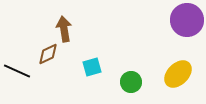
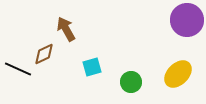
brown arrow: moved 2 px right; rotated 20 degrees counterclockwise
brown diamond: moved 4 px left
black line: moved 1 px right, 2 px up
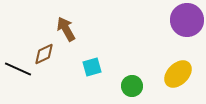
green circle: moved 1 px right, 4 px down
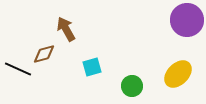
brown diamond: rotated 10 degrees clockwise
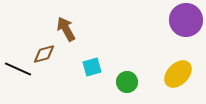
purple circle: moved 1 px left
green circle: moved 5 px left, 4 px up
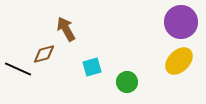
purple circle: moved 5 px left, 2 px down
yellow ellipse: moved 1 px right, 13 px up
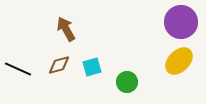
brown diamond: moved 15 px right, 11 px down
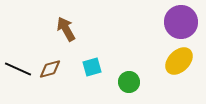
brown diamond: moved 9 px left, 4 px down
green circle: moved 2 px right
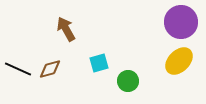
cyan square: moved 7 px right, 4 px up
green circle: moved 1 px left, 1 px up
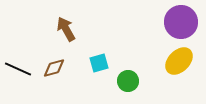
brown diamond: moved 4 px right, 1 px up
